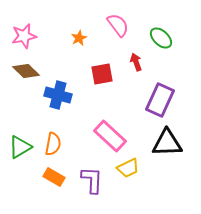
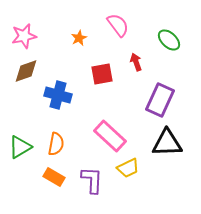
green ellipse: moved 8 px right, 2 px down
brown diamond: rotated 64 degrees counterclockwise
orange semicircle: moved 3 px right
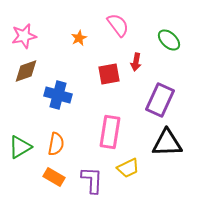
red arrow: rotated 150 degrees counterclockwise
red square: moved 7 px right
pink rectangle: moved 4 px up; rotated 56 degrees clockwise
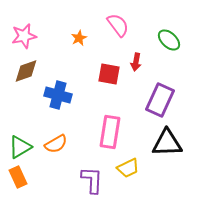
red square: rotated 20 degrees clockwise
orange semicircle: rotated 50 degrees clockwise
orange rectangle: moved 36 px left; rotated 35 degrees clockwise
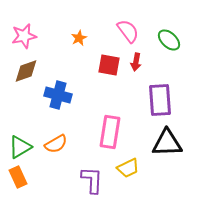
pink semicircle: moved 10 px right, 6 px down
red square: moved 9 px up
purple rectangle: rotated 28 degrees counterclockwise
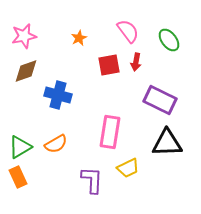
green ellipse: rotated 10 degrees clockwise
red square: rotated 20 degrees counterclockwise
purple rectangle: rotated 60 degrees counterclockwise
